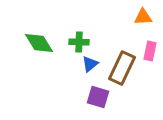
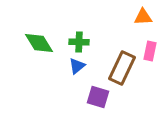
blue triangle: moved 13 px left, 2 px down
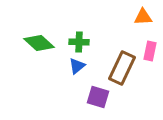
green diamond: rotated 16 degrees counterclockwise
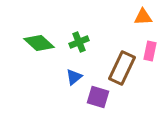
green cross: rotated 24 degrees counterclockwise
blue triangle: moved 3 px left, 11 px down
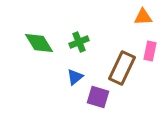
green diamond: rotated 16 degrees clockwise
blue triangle: moved 1 px right
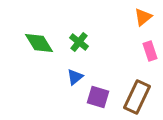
orange triangle: rotated 36 degrees counterclockwise
green cross: rotated 30 degrees counterclockwise
pink rectangle: rotated 30 degrees counterclockwise
brown rectangle: moved 15 px right, 29 px down
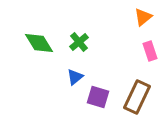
green cross: rotated 12 degrees clockwise
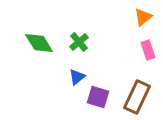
pink rectangle: moved 2 px left, 1 px up
blue triangle: moved 2 px right
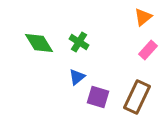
green cross: rotated 18 degrees counterclockwise
pink rectangle: rotated 60 degrees clockwise
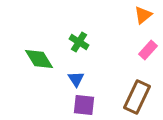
orange triangle: moved 2 px up
green diamond: moved 16 px down
blue triangle: moved 1 px left, 2 px down; rotated 24 degrees counterclockwise
purple square: moved 14 px left, 8 px down; rotated 10 degrees counterclockwise
